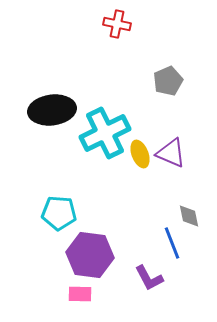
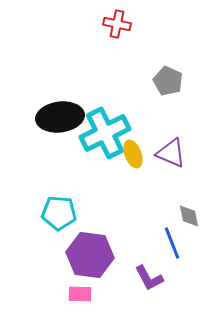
gray pentagon: rotated 24 degrees counterclockwise
black ellipse: moved 8 px right, 7 px down
yellow ellipse: moved 7 px left
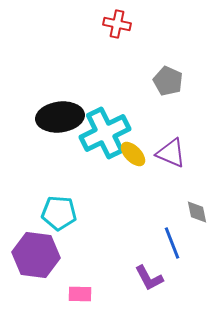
yellow ellipse: rotated 24 degrees counterclockwise
gray diamond: moved 8 px right, 4 px up
purple hexagon: moved 54 px left
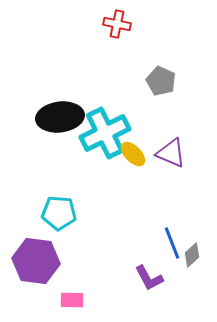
gray pentagon: moved 7 px left
gray diamond: moved 5 px left, 43 px down; rotated 60 degrees clockwise
purple hexagon: moved 6 px down
pink rectangle: moved 8 px left, 6 px down
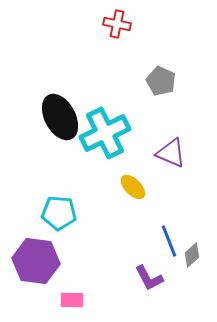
black ellipse: rotated 69 degrees clockwise
yellow ellipse: moved 33 px down
blue line: moved 3 px left, 2 px up
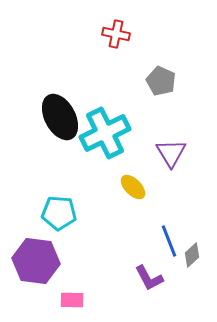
red cross: moved 1 px left, 10 px down
purple triangle: rotated 36 degrees clockwise
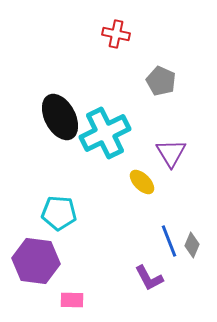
yellow ellipse: moved 9 px right, 5 px up
gray diamond: moved 10 px up; rotated 25 degrees counterclockwise
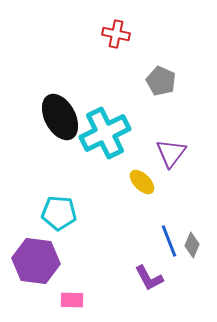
purple triangle: rotated 8 degrees clockwise
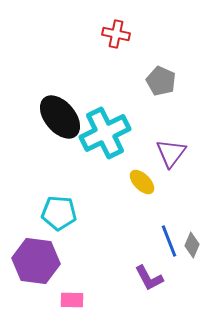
black ellipse: rotated 12 degrees counterclockwise
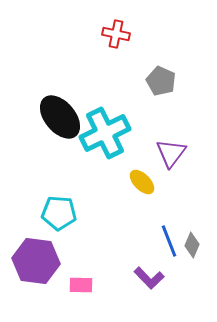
purple L-shape: rotated 16 degrees counterclockwise
pink rectangle: moved 9 px right, 15 px up
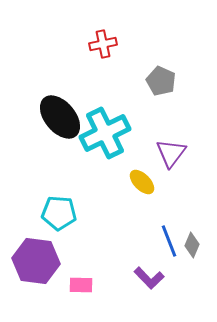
red cross: moved 13 px left, 10 px down; rotated 24 degrees counterclockwise
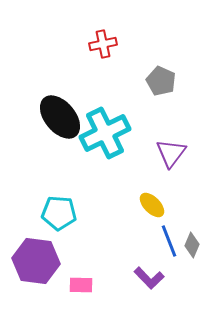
yellow ellipse: moved 10 px right, 23 px down
